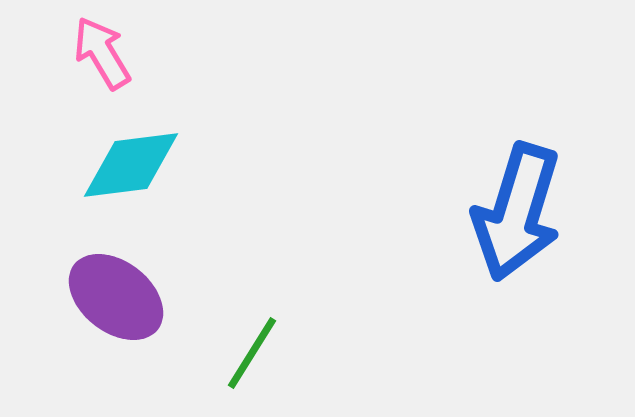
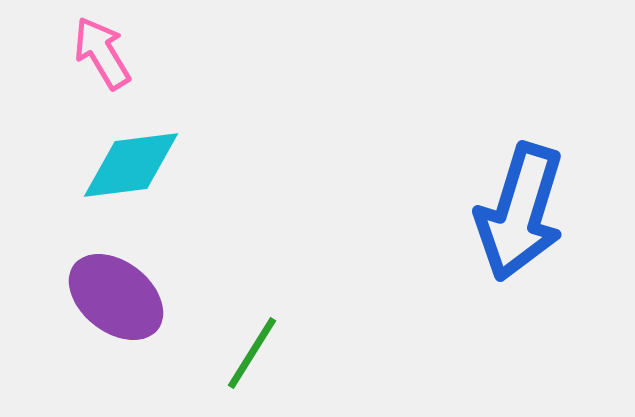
blue arrow: moved 3 px right
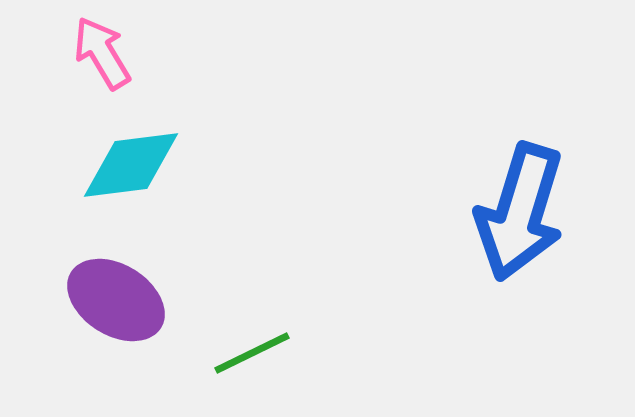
purple ellipse: moved 3 px down; rotated 6 degrees counterclockwise
green line: rotated 32 degrees clockwise
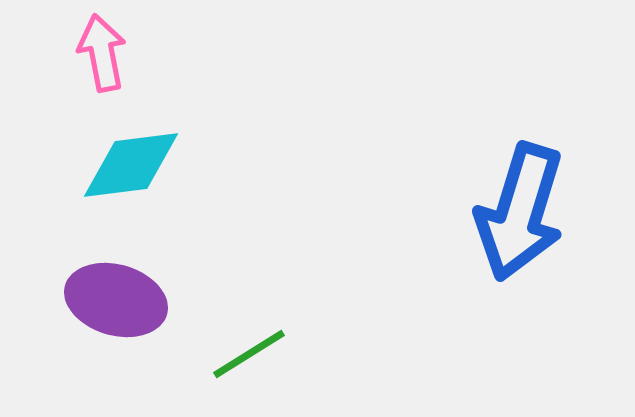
pink arrow: rotated 20 degrees clockwise
purple ellipse: rotated 16 degrees counterclockwise
green line: moved 3 px left, 1 px down; rotated 6 degrees counterclockwise
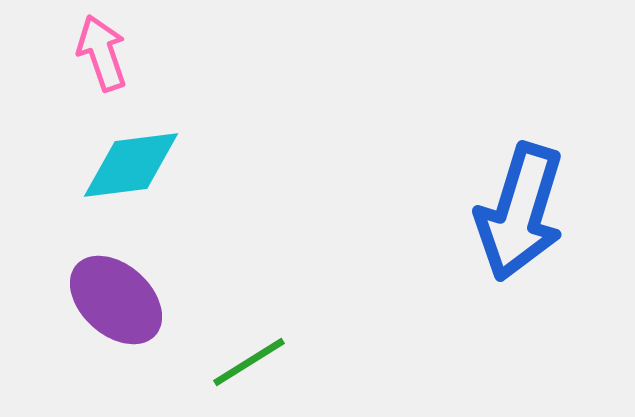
pink arrow: rotated 8 degrees counterclockwise
purple ellipse: rotated 26 degrees clockwise
green line: moved 8 px down
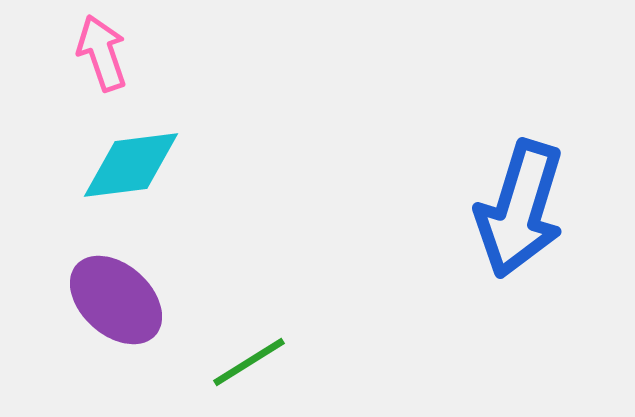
blue arrow: moved 3 px up
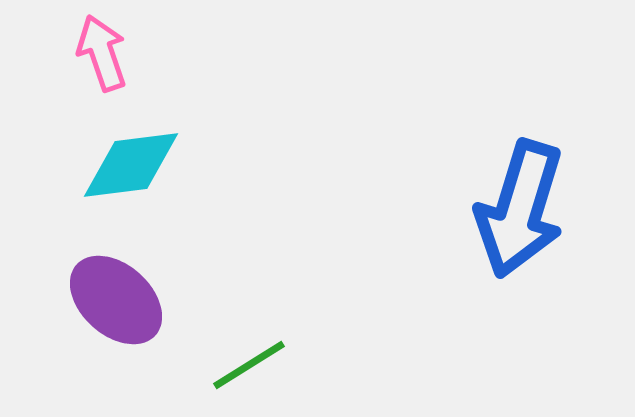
green line: moved 3 px down
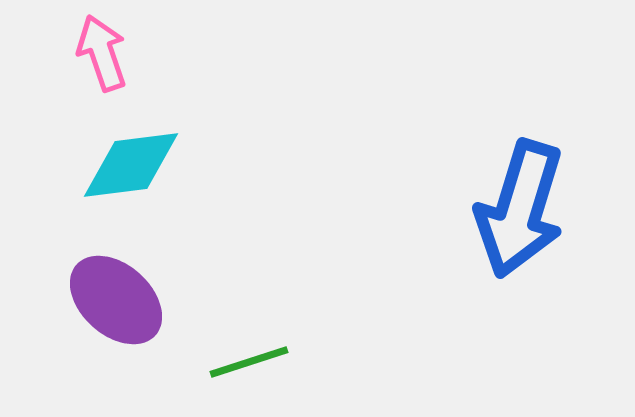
green line: moved 3 px up; rotated 14 degrees clockwise
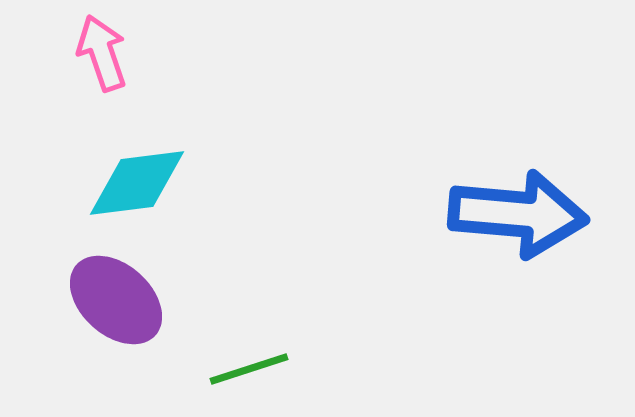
cyan diamond: moved 6 px right, 18 px down
blue arrow: moved 2 px left, 5 px down; rotated 102 degrees counterclockwise
green line: moved 7 px down
